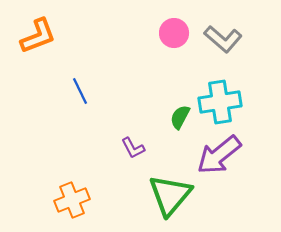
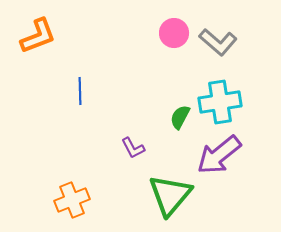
gray L-shape: moved 5 px left, 3 px down
blue line: rotated 24 degrees clockwise
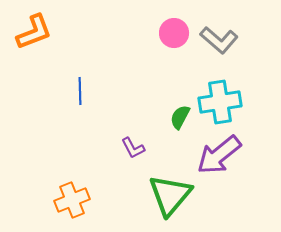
orange L-shape: moved 4 px left, 4 px up
gray L-shape: moved 1 px right, 2 px up
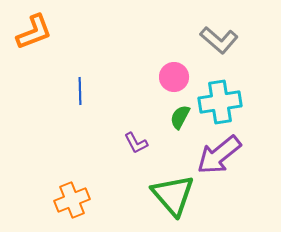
pink circle: moved 44 px down
purple L-shape: moved 3 px right, 5 px up
green triangle: moved 3 px right; rotated 21 degrees counterclockwise
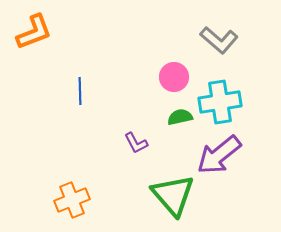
green semicircle: rotated 50 degrees clockwise
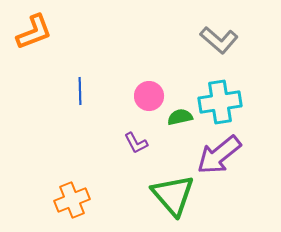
pink circle: moved 25 px left, 19 px down
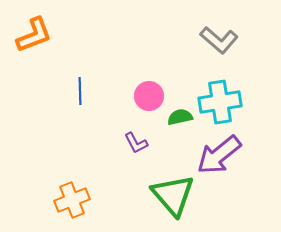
orange L-shape: moved 3 px down
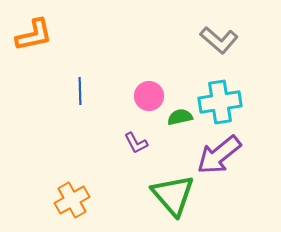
orange L-shape: rotated 9 degrees clockwise
orange cross: rotated 8 degrees counterclockwise
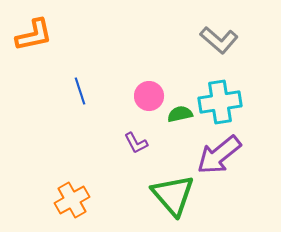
blue line: rotated 16 degrees counterclockwise
green semicircle: moved 3 px up
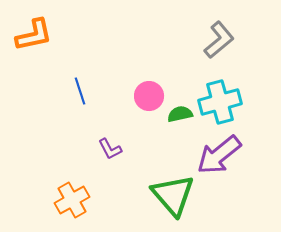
gray L-shape: rotated 81 degrees counterclockwise
cyan cross: rotated 6 degrees counterclockwise
purple L-shape: moved 26 px left, 6 px down
